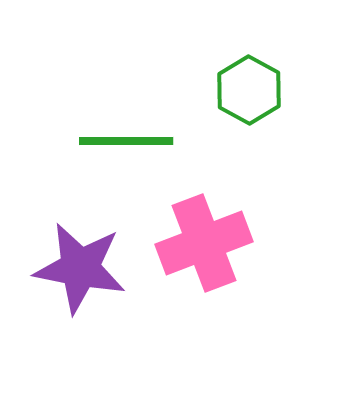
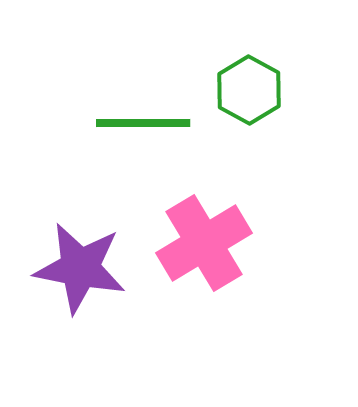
green line: moved 17 px right, 18 px up
pink cross: rotated 10 degrees counterclockwise
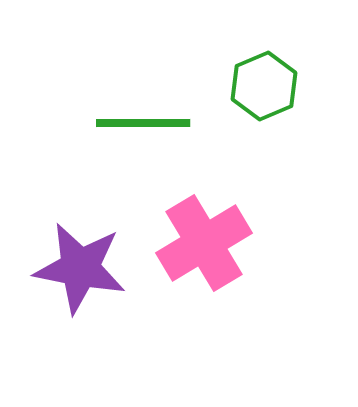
green hexagon: moved 15 px right, 4 px up; rotated 8 degrees clockwise
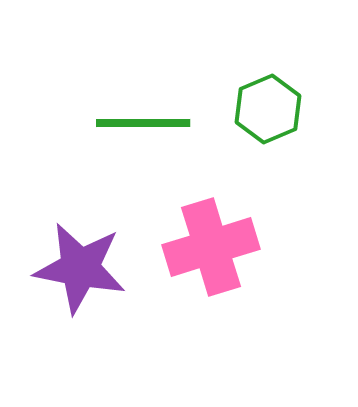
green hexagon: moved 4 px right, 23 px down
pink cross: moved 7 px right, 4 px down; rotated 14 degrees clockwise
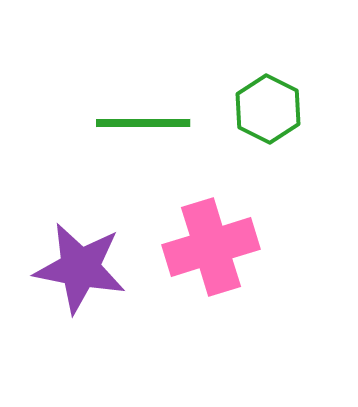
green hexagon: rotated 10 degrees counterclockwise
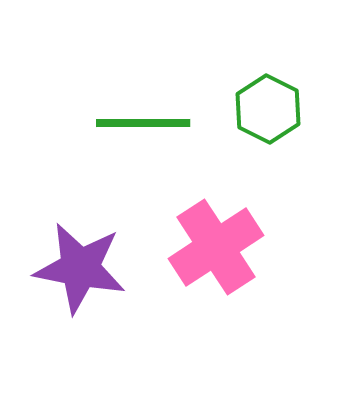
pink cross: moved 5 px right; rotated 16 degrees counterclockwise
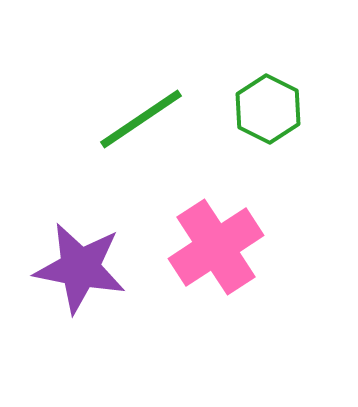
green line: moved 2 px left, 4 px up; rotated 34 degrees counterclockwise
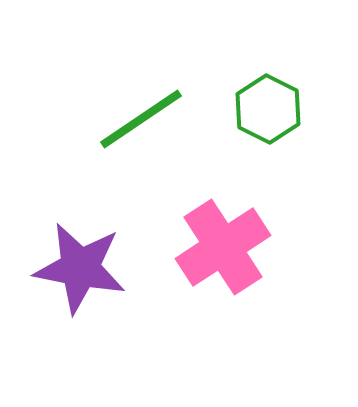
pink cross: moved 7 px right
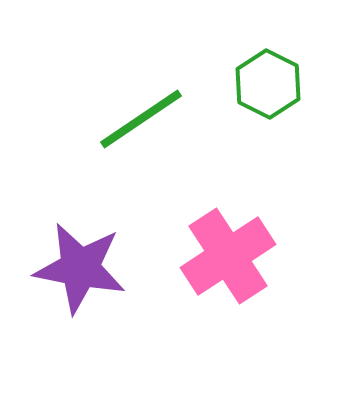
green hexagon: moved 25 px up
pink cross: moved 5 px right, 9 px down
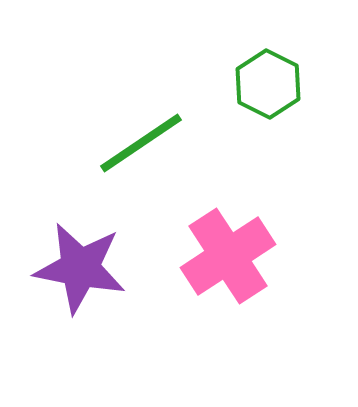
green line: moved 24 px down
